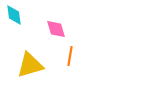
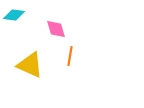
cyan diamond: rotated 75 degrees counterclockwise
yellow triangle: rotated 40 degrees clockwise
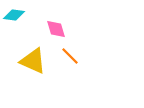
orange line: rotated 54 degrees counterclockwise
yellow triangle: moved 3 px right, 4 px up
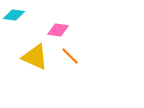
pink diamond: moved 2 px right, 1 px down; rotated 65 degrees counterclockwise
yellow triangle: moved 2 px right, 4 px up
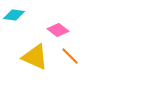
pink diamond: rotated 30 degrees clockwise
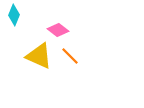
cyan diamond: rotated 75 degrees counterclockwise
yellow triangle: moved 4 px right, 1 px up
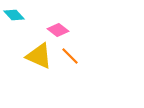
cyan diamond: rotated 65 degrees counterclockwise
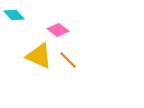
orange line: moved 2 px left, 4 px down
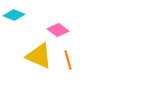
cyan diamond: rotated 25 degrees counterclockwise
orange line: rotated 30 degrees clockwise
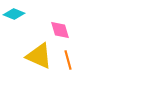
cyan diamond: moved 1 px up
pink diamond: moved 2 px right; rotated 35 degrees clockwise
